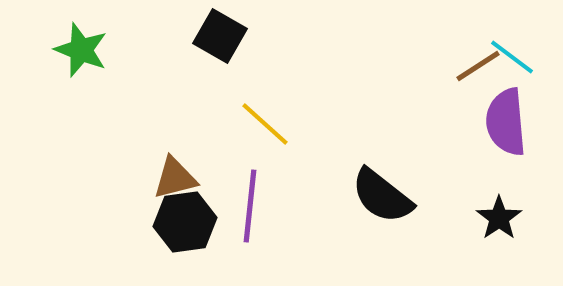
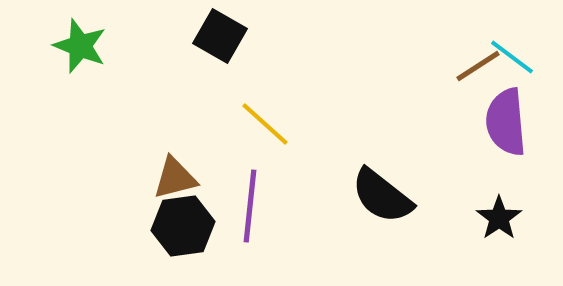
green star: moved 1 px left, 4 px up
black hexagon: moved 2 px left, 4 px down
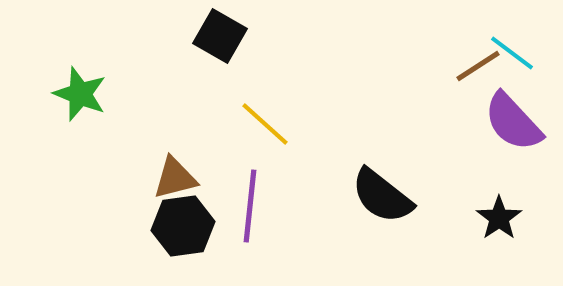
green star: moved 48 px down
cyan line: moved 4 px up
purple semicircle: moved 7 px right; rotated 38 degrees counterclockwise
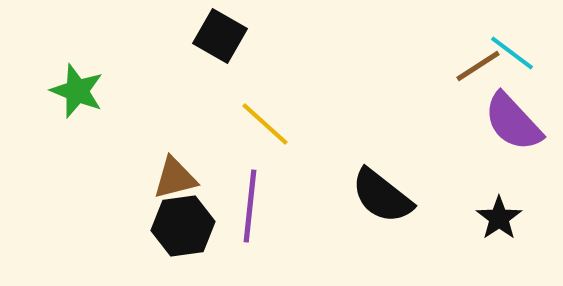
green star: moved 3 px left, 3 px up
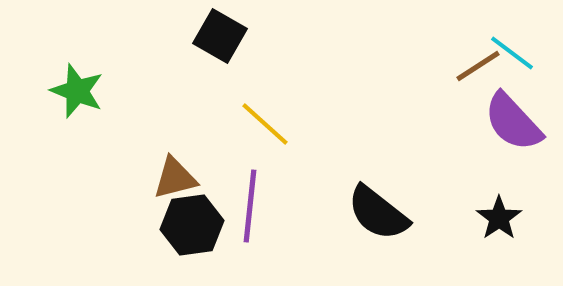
black semicircle: moved 4 px left, 17 px down
black hexagon: moved 9 px right, 1 px up
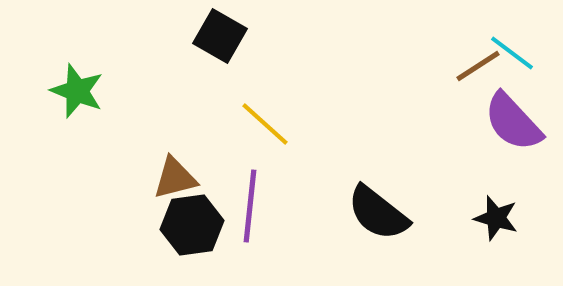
black star: moved 3 px left; rotated 21 degrees counterclockwise
